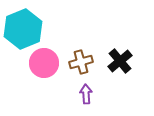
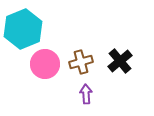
pink circle: moved 1 px right, 1 px down
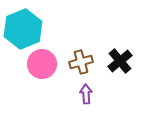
pink circle: moved 3 px left
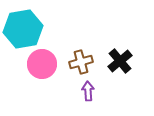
cyan hexagon: rotated 12 degrees clockwise
purple arrow: moved 2 px right, 3 px up
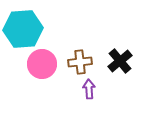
cyan hexagon: rotated 6 degrees clockwise
brown cross: moved 1 px left; rotated 10 degrees clockwise
purple arrow: moved 1 px right, 2 px up
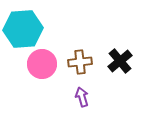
purple arrow: moved 7 px left, 8 px down; rotated 12 degrees counterclockwise
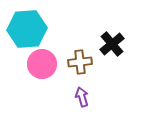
cyan hexagon: moved 4 px right
black cross: moved 8 px left, 17 px up
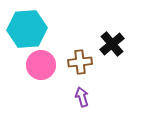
pink circle: moved 1 px left, 1 px down
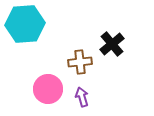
cyan hexagon: moved 2 px left, 5 px up
pink circle: moved 7 px right, 24 px down
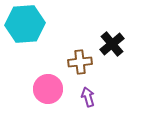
purple arrow: moved 6 px right
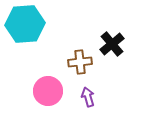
pink circle: moved 2 px down
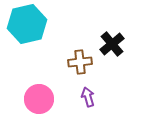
cyan hexagon: moved 2 px right; rotated 9 degrees counterclockwise
pink circle: moved 9 px left, 8 px down
